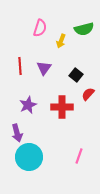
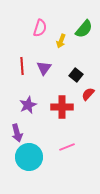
green semicircle: rotated 36 degrees counterclockwise
red line: moved 2 px right
pink line: moved 12 px left, 9 px up; rotated 49 degrees clockwise
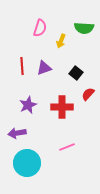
green semicircle: moved 1 px up; rotated 54 degrees clockwise
purple triangle: rotated 35 degrees clockwise
black square: moved 2 px up
purple arrow: rotated 96 degrees clockwise
cyan circle: moved 2 px left, 6 px down
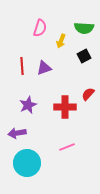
black square: moved 8 px right, 17 px up; rotated 24 degrees clockwise
red cross: moved 3 px right
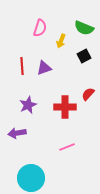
green semicircle: rotated 18 degrees clockwise
cyan circle: moved 4 px right, 15 px down
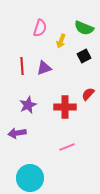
cyan circle: moved 1 px left
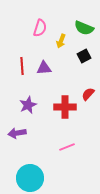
purple triangle: rotated 14 degrees clockwise
